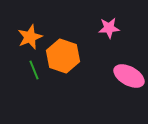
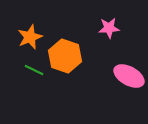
orange hexagon: moved 2 px right
green line: rotated 42 degrees counterclockwise
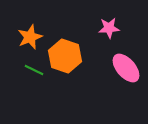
pink ellipse: moved 3 px left, 8 px up; rotated 20 degrees clockwise
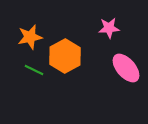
orange star: rotated 10 degrees clockwise
orange hexagon: rotated 12 degrees clockwise
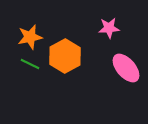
green line: moved 4 px left, 6 px up
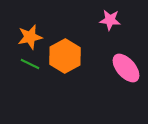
pink star: moved 1 px right, 8 px up; rotated 10 degrees clockwise
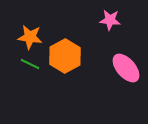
orange star: rotated 20 degrees clockwise
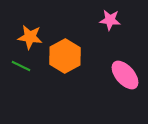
green line: moved 9 px left, 2 px down
pink ellipse: moved 1 px left, 7 px down
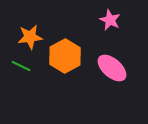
pink star: rotated 20 degrees clockwise
orange star: rotated 15 degrees counterclockwise
pink ellipse: moved 13 px left, 7 px up; rotated 8 degrees counterclockwise
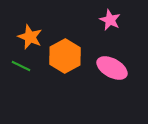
orange star: rotated 30 degrees clockwise
pink ellipse: rotated 12 degrees counterclockwise
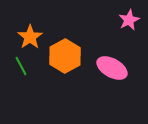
pink star: moved 19 px right; rotated 20 degrees clockwise
orange star: rotated 15 degrees clockwise
green line: rotated 36 degrees clockwise
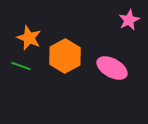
orange star: moved 1 px left, 1 px down; rotated 15 degrees counterclockwise
green line: rotated 42 degrees counterclockwise
